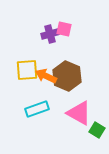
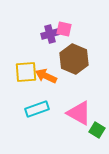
yellow square: moved 1 px left, 2 px down
brown hexagon: moved 7 px right, 17 px up
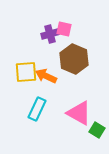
cyan rectangle: rotated 45 degrees counterclockwise
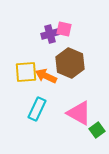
brown hexagon: moved 4 px left, 4 px down
green square: rotated 21 degrees clockwise
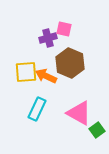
purple cross: moved 2 px left, 4 px down
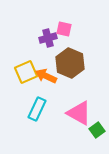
yellow square: rotated 20 degrees counterclockwise
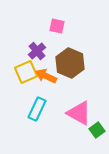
pink square: moved 7 px left, 3 px up
purple cross: moved 11 px left, 13 px down; rotated 24 degrees counterclockwise
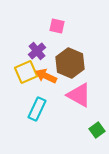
pink triangle: moved 18 px up
